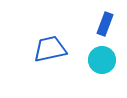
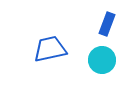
blue rectangle: moved 2 px right
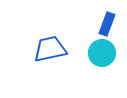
cyan circle: moved 7 px up
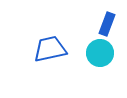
cyan circle: moved 2 px left
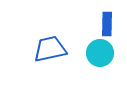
blue rectangle: rotated 20 degrees counterclockwise
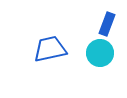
blue rectangle: rotated 20 degrees clockwise
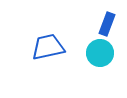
blue trapezoid: moved 2 px left, 2 px up
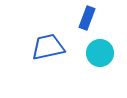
blue rectangle: moved 20 px left, 6 px up
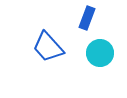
blue trapezoid: rotated 120 degrees counterclockwise
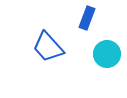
cyan circle: moved 7 px right, 1 px down
